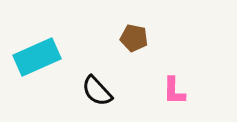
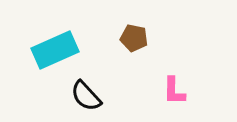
cyan rectangle: moved 18 px right, 7 px up
black semicircle: moved 11 px left, 5 px down
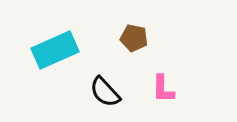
pink L-shape: moved 11 px left, 2 px up
black semicircle: moved 19 px right, 4 px up
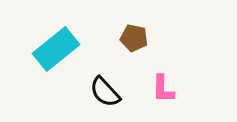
cyan rectangle: moved 1 px right, 1 px up; rotated 15 degrees counterclockwise
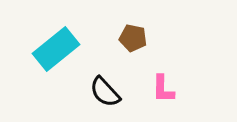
brown pentagon: moved 1 px left
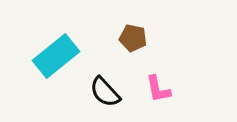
cyan rectangle: moved 7 px down
pink L-shape: moved 5 px left; rotated 12 degrees counterclockwise
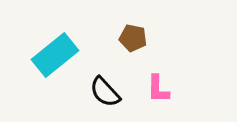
cyan rectangle: moved 1 px left, 1 px up
pink L-shape: rotated 12 degrees clockwise
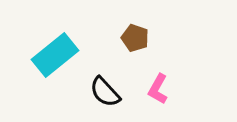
brown pentagon: moved 2 px right; rotated 8 degrees clockwise
pink L-shape: rotated 28 degrees clockwise
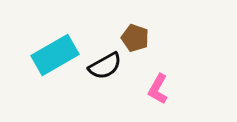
cyan rectangle: rotated 9 degrees clockwise
black semicircle: moved 26 px up; rotated 76 degrees counterclockwise
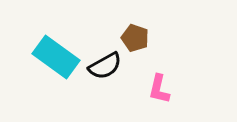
cyan rectangle: moved 1 px right, 2 px down; rotated 66 degrees clockwise
pink L-shape: moved 1 px right; rotated 16 degrees counterclockwise
